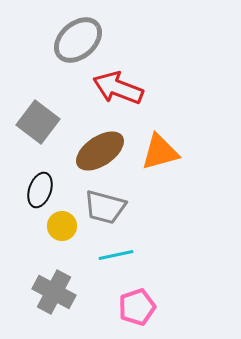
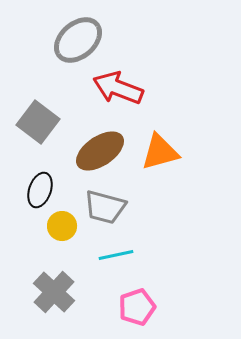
gray cross: rotated 15 degrees clockwise
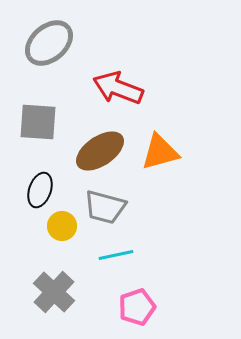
gray ellipse: moved 29 px left, 3 px down
gray square: rotated 33 degrees counterclockwise
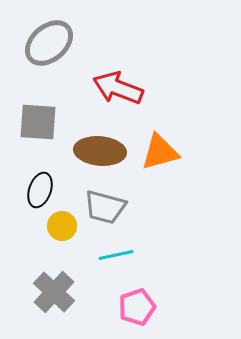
brown ellipse: rotated 39 degrees clockwise
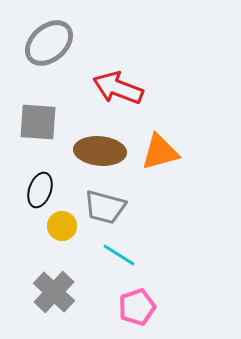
cyan line: moved 3 px right; rotated 44 degrees clockwise
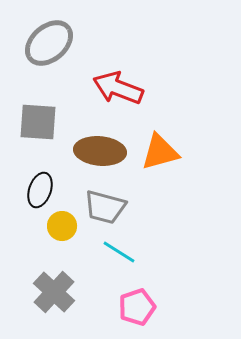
cyan line: moved 3 px up
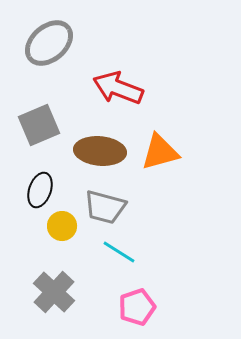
gray square: moved 1 px right, 3 px down; rotated 27 degrees counterclockwise
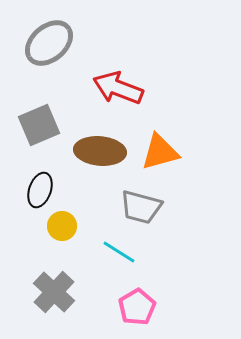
gray trapezoid: moved 36 px right
pink pentagon: rotated 12 degrees counterclockwise
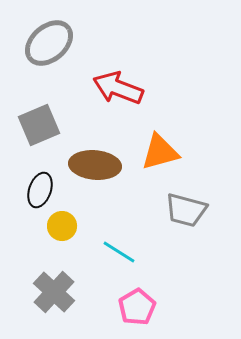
brown ellipse: moved 5 px left, 14 px down
gray trapezoid: moved 45 px right, 3 px down
